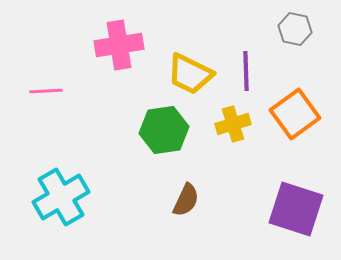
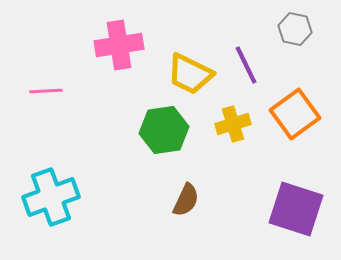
purple line: moved 6 px up; rotated 24 degrees counterclockwise
cyan cross: moved 10 px left; rotated 10 degrees clockwise
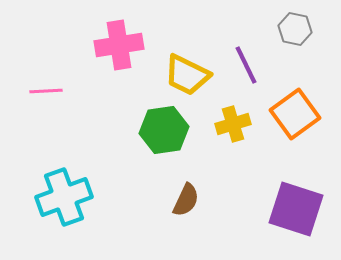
yellow trapezoid: moved 3 px left, 1 px down
cyan cross: moved 13 px right
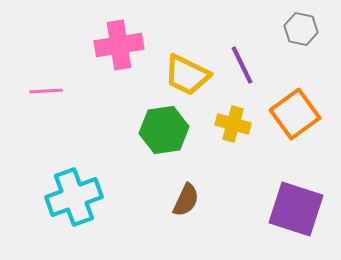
gray hexagon: moved 6 px right
purple line: moved 4 px left
yellow cross: rotated 32 degrees clockwise
cyan cross: moved 10 px right
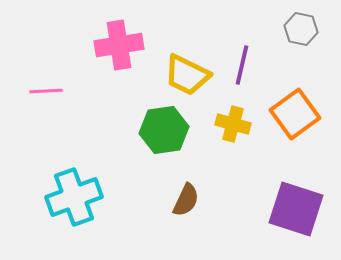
purple line: rotated 39 degrees clockwise
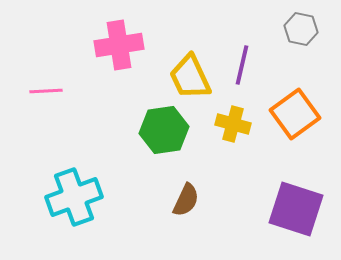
yellow trapezoid: moved 3 px right, 2 px down; rotated 39 degrees clockwise
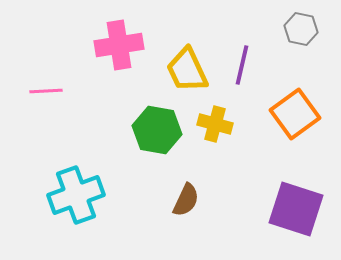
yellow trapezoid: moved 3 px left, 7 px up
yellow cross: moved 18 px left
green hexagon: moved 7 px left; rotated 18 degrees clockwise
cyan cross: moved 2 px right, 2 px up
